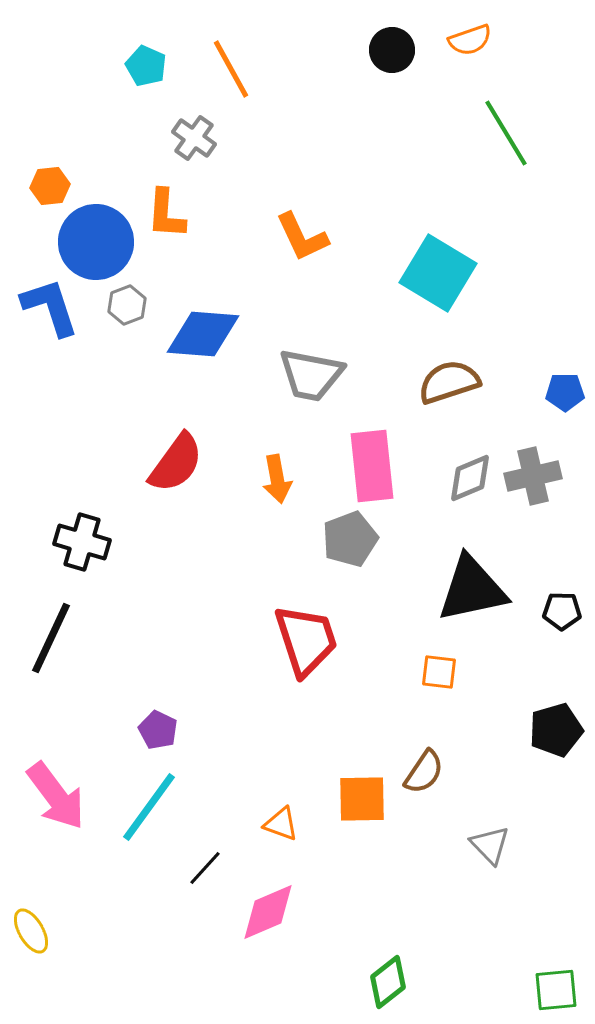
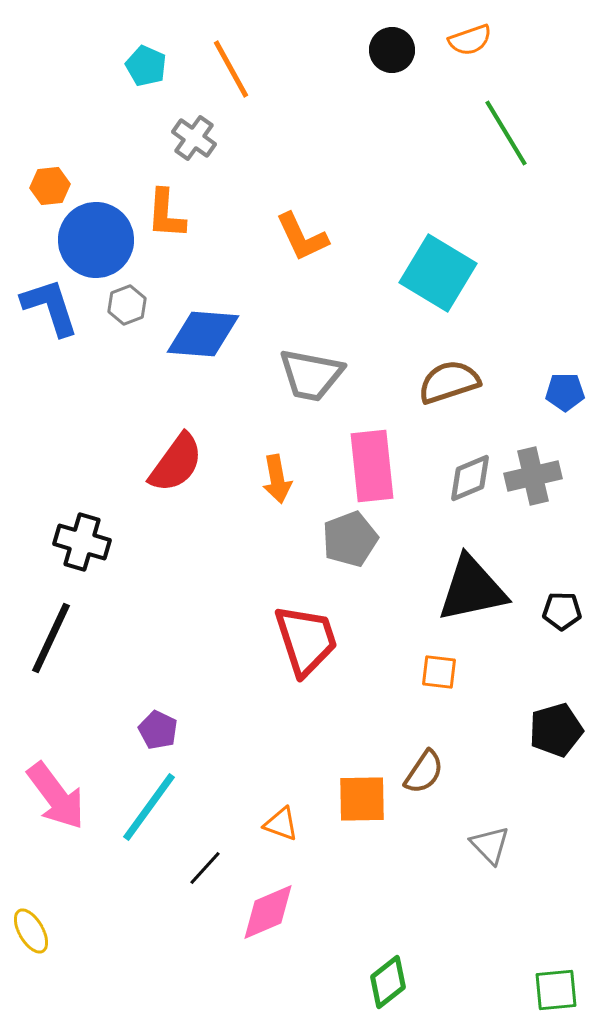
blue circle at (96, 242): moved 2 px up
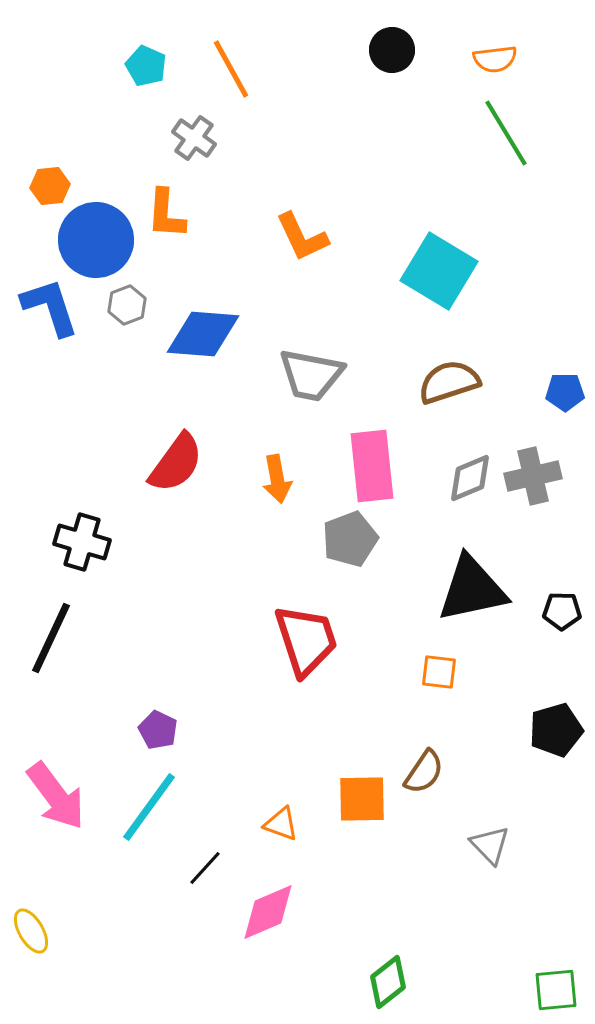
orange semicircle at (470, 40): moved 25 px right, 19 px down; rotated 12 degrees clockwise
cyan square at (438, 273): moved 1 px right, 2 px up
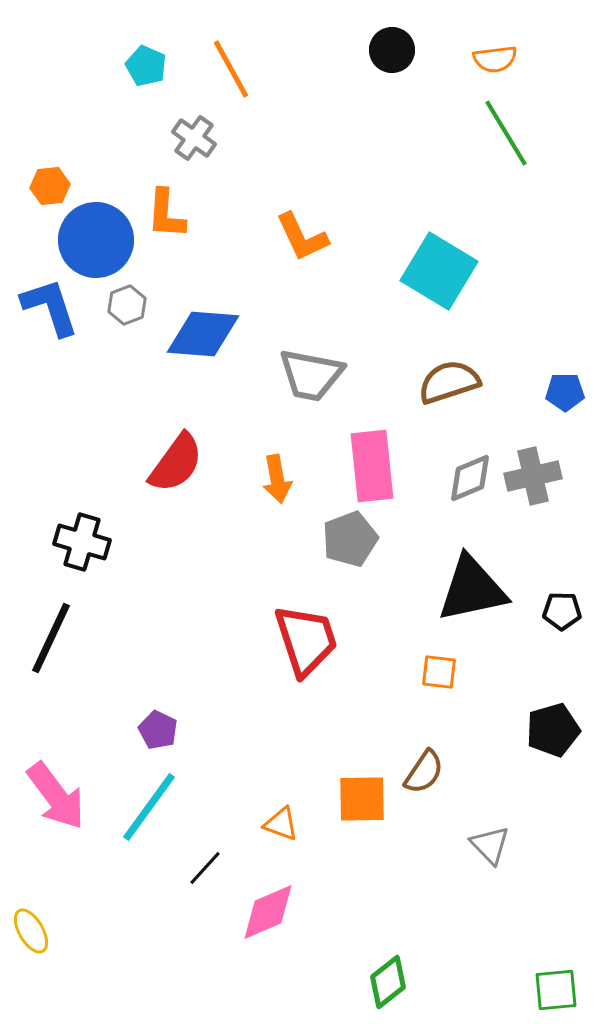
black pentagon at (556, 730): moved 3 px left
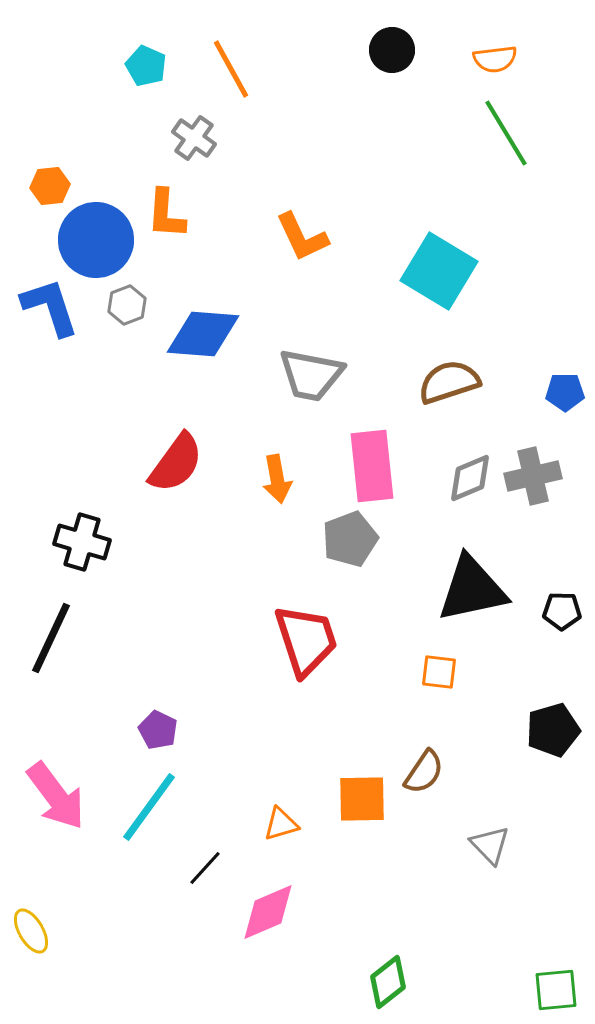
orange triangle at (281, 824): rotated 36 degrees counterclockwise
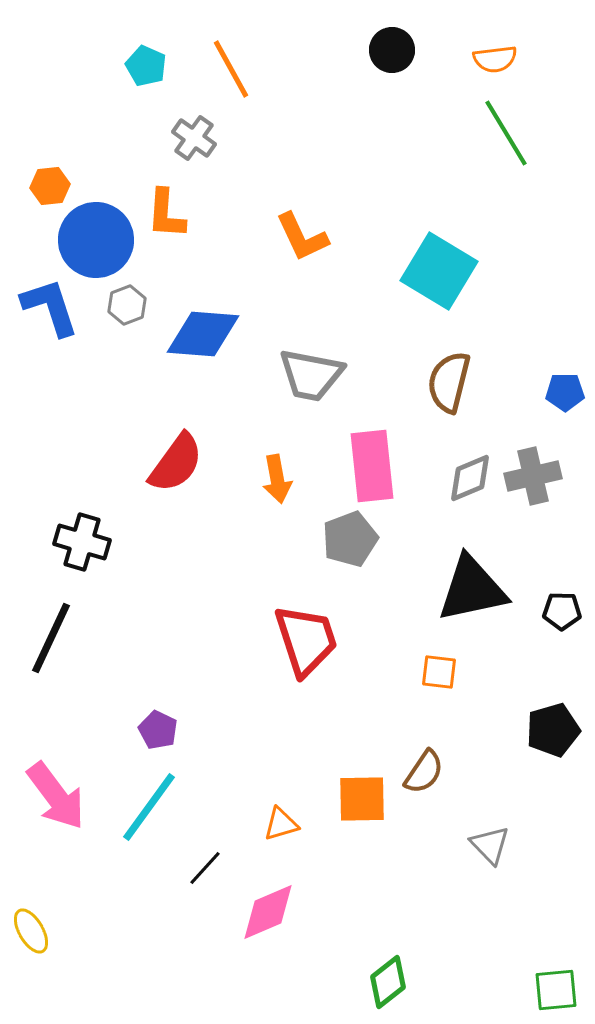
brown semicircle at (449, 382): rotated 58 degrees counterclockwise
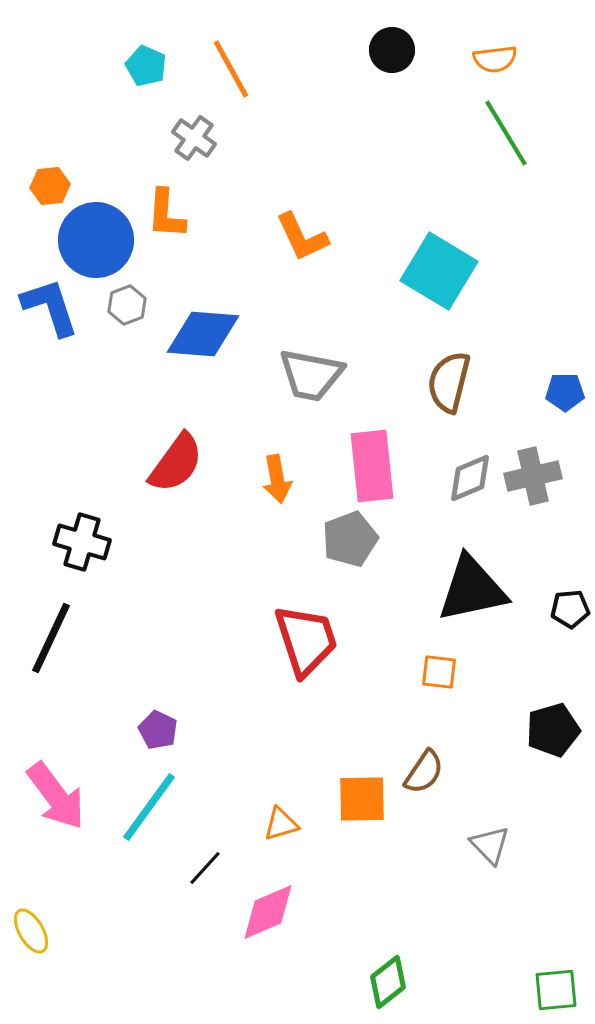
black pentagon at (562, 611): moved 8 px right, 2 px up; rotated 6 degrees counterclockwise
